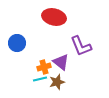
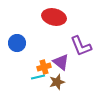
cyan line: moved 2 px left, 2 px up
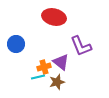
blue circle: moved 1 px left, 1 px down
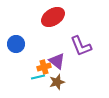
red ellipse: moved 1 px left; rotated 45 degrees counterclockwise
purple triangle: moved 4 px left, 1 px up
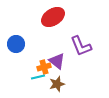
brown star: moved 2 px down
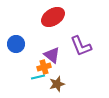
purple triangle: moved 5 px left, 6 px up
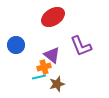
blue circle: moved 1 px down
cyan line: moved 1 px right
